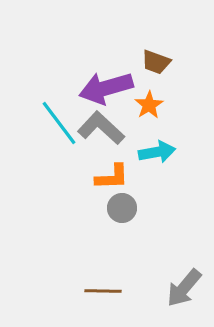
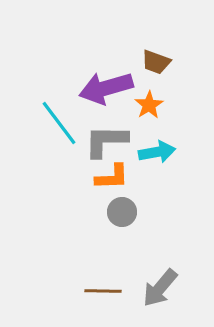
gray L-shape: moved 5 px right, 13 px down; rotated 42 degrees counterclockwise
gray circle: moved 4 px down
gray arrow: moved 24 px left
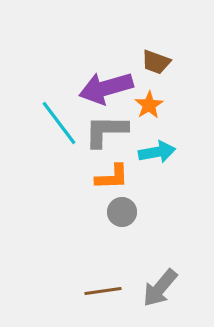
gray L-shape: moved 10 px up
brown line: rotated 9 degrees counterclockwise
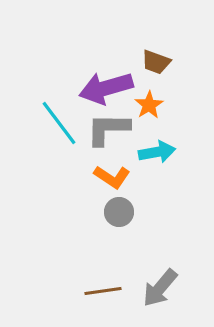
gray L-shape: moved 2 px right, 2 px up
orange L-shape: rotated 36 degrees clockwise
gray circle: moved 3 px left
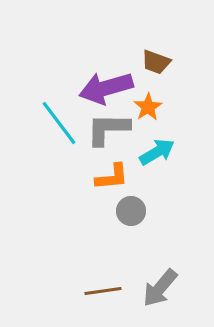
orange star: moved 1 px left, 2 px down
cyan arrow: rotated 21 degrees counterclockwise
orange L-shape: rotated 39 degrees counterclockwise
gray circle: moved 12 px right, 1 px up
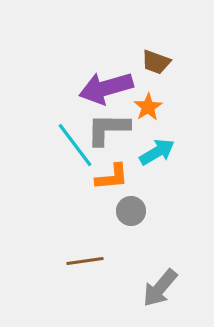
cyan line: moved 16 px right, 22 px down
brown line: moved 18 px left, 30 px up
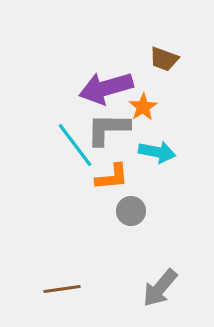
brown trapezoid: moved 8 px right, 3 px up
orange star: moved 5 px left
cyan arrow: rotated 42 degrees clockwise
brown line: moved 23 px left, 28 px down
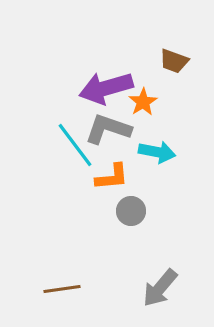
brown trapezoid: moved 10 px right, 2 px down
orange star: moved 5 px up
gray L-shape: rotated 18 degrees clockwise
